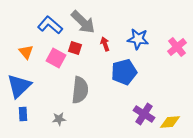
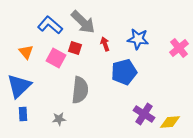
pink cross: moved 2 px right, 1 px down
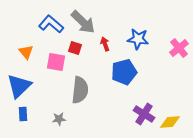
blue L-shape: moved 1 px right, 1 px up
pink square: moved 4 px down; rotated 18 degrees counterclockwise
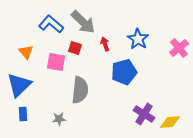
blue star: rotated 25 degrees clockwise
blue triangle: moved 1 px up
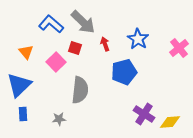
pink square: rotated 36 degrees clockwise
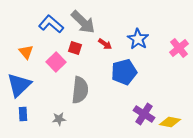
red arrow: rotated 144 degrees clockwise
yellow diamond: rotated 15 degrees clockwise
